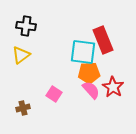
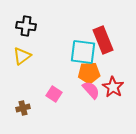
yellow triangle: moved 1 px right, 1 px down
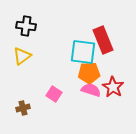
pink semicircle: rotated 30 degrees counterclockwise
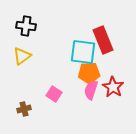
pink semicircle: rotated 90 degrees counterclockwise
brown cross: moved 1 px right, 1 px down
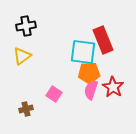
black cross: rotated 18 degrees counterclockwise
brown cross: moved 2 px right
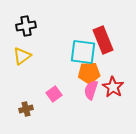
pink square: rotated 21 degrees clockwise
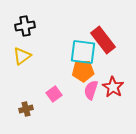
black cross: moved 1 px left
red rectangle: rotated 16 degrees counterclockwise
orange pentagon: moved 6 px left, 2 px up
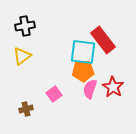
pink semicircle: moved 1 px left, 1 px up
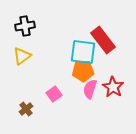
brown cross: rotated 24 degrees counterclockwise
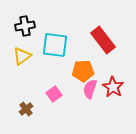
cyan square: moved 28 px left, 7 px up
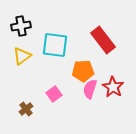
black cross: moved 4 px left
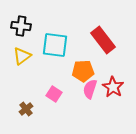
black cross: rotated 18 degrees clockwise
pink square: rotated 21 degrees counterclockwise
